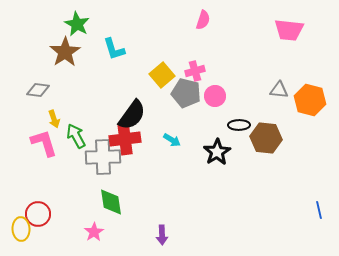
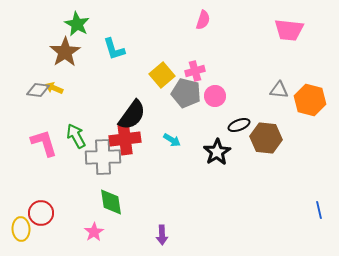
yellow arrow: moved 31 px up; rotated 132 degrees clockwise
black ellipse: rotated 20 degrees counterclockwise
red circle: moved 3 px right, 1 px up
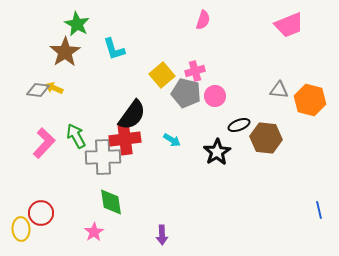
pink trapezoid: moved 5 px up; rotated 28 degrees counterclockwise
pink L-shape: rotated 60 degrees clockwise
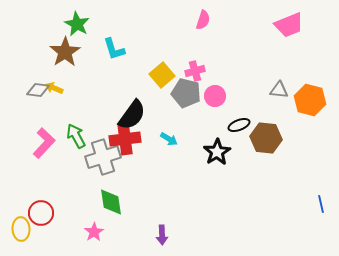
cyan arrow: moved 3 px left, 1 px up
gray cross: rotated 16 degrees counterclockwise
blue line: moved 2 px right, 6 px up
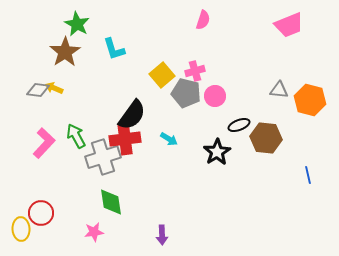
blue line: moved 13 px left, 29 px up
pink star: rotated 24 degrees clockwise
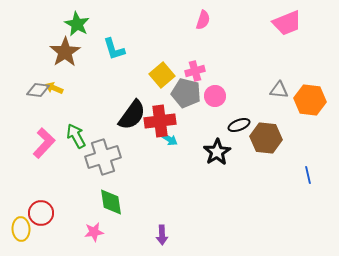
pink trapezoid: moved 2 px left, 2 px up
orange hexagon: rotated 8 degrees counterclockwise
red cross: moved 35 px right, 18 px up
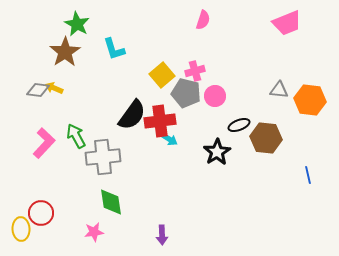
gray cross: rotated 12 degrees clockwise
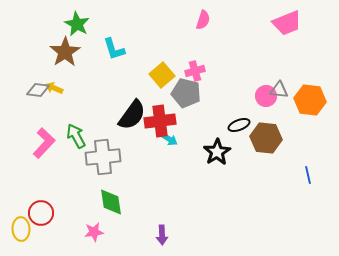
pink circle: moved 51 px right
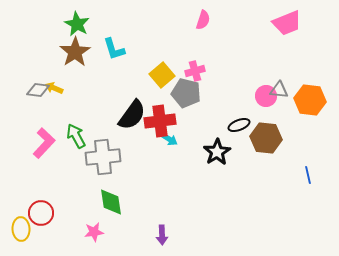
brown star: moved 10 px right
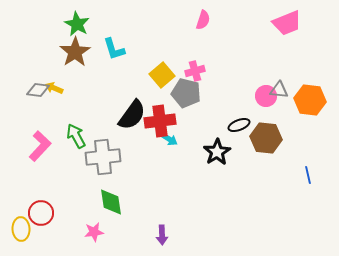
pink L-shape: moved 4 px left, 3 px down
